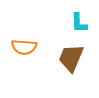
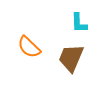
orange semicircle: moved 5 px right; rotated 40 degrees clockwise
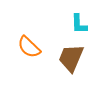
cyan L-shape: moved 1 px down
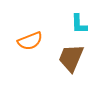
orange semicircle: moved 1 px right, 6 px up; rotated 65 degrees counterclockwise
